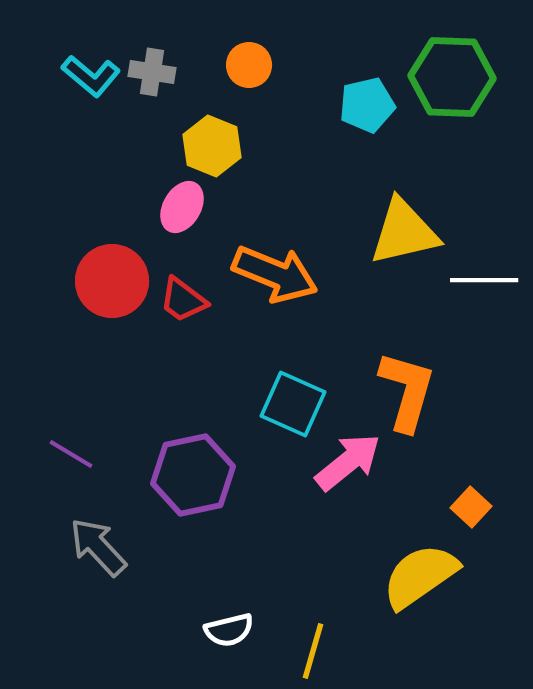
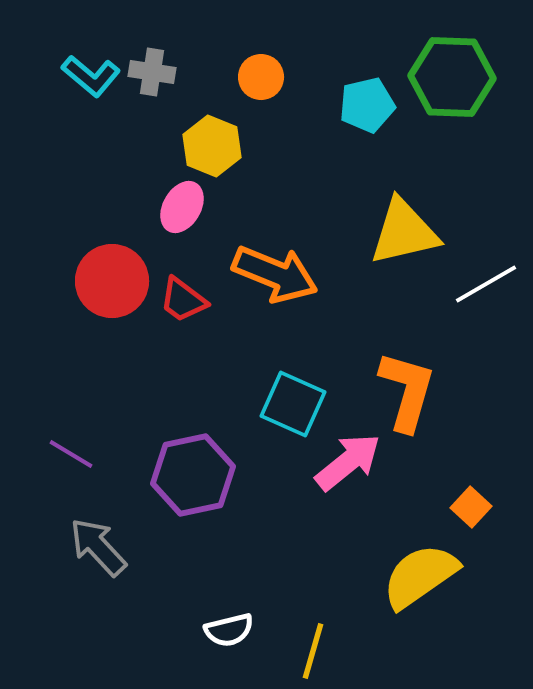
orange circle: moved 12 px right, 12 px down
white line: moved 2 px right, 4 px down; rotated 30 degrees counterclockwise
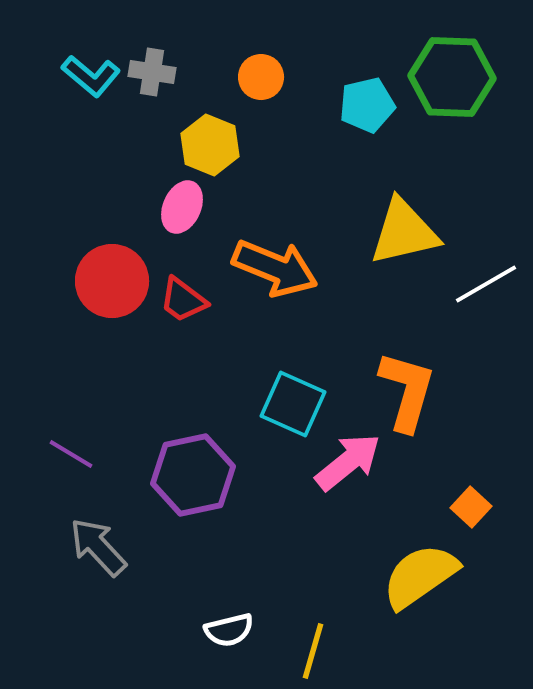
yellow hexagon: moved 2 px left, 1 px up
pink ellipse: rotated 6 degrees counterclockwise
orange arrow: moved 6 px up
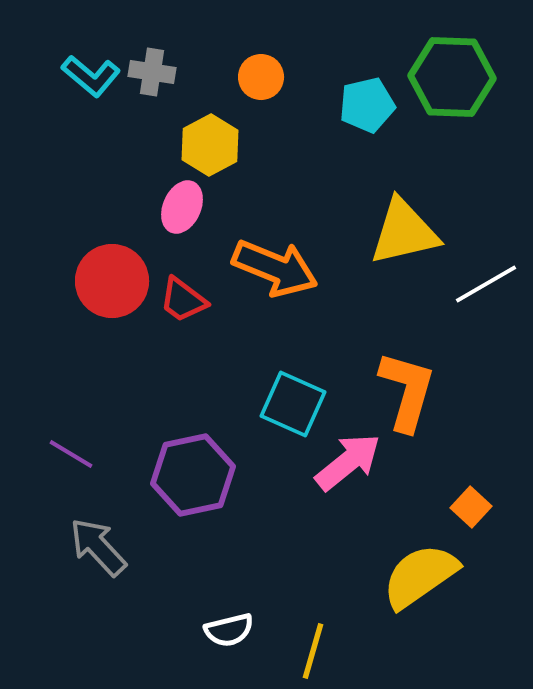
yellow hexagon: rotated 10 degrees clockwise
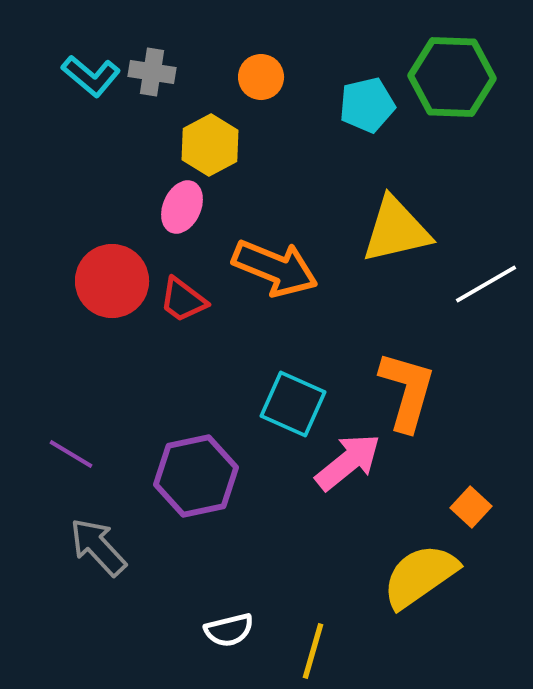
yellow triangle: moved 8 px left, 2 px up
purple hexagon: moved 3 px right, 1 px down
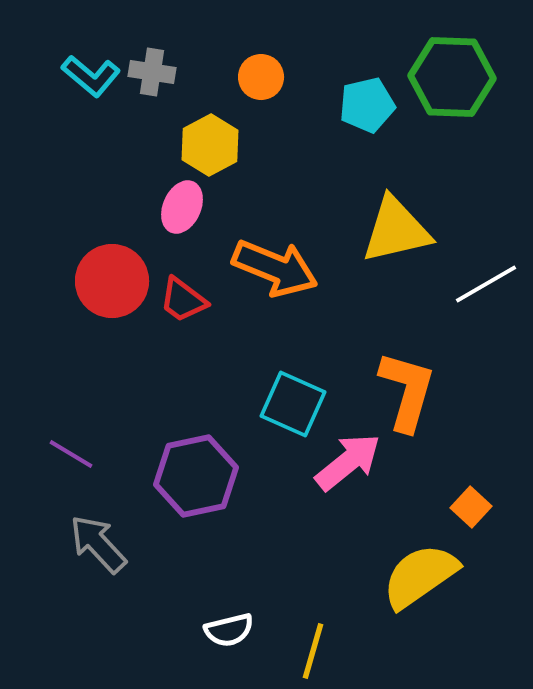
gray arrow: moved 3 px up
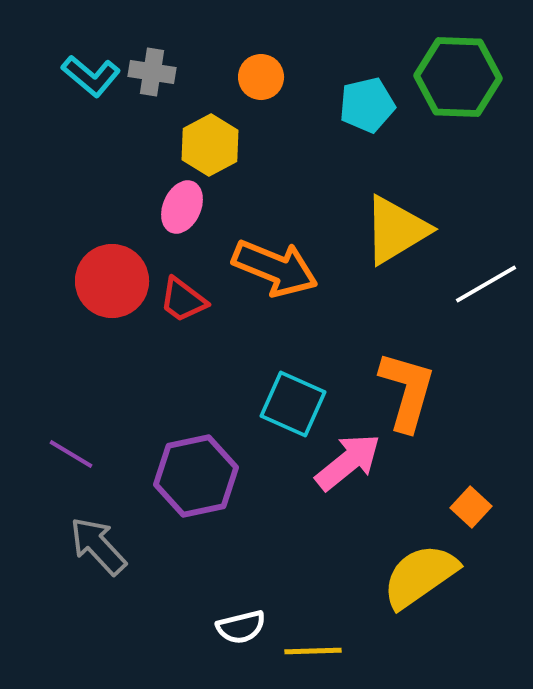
green hexagon: moved 6 px right
yellow triangle: rotated 18 degrees counterclockwise
gray arrow: moved 2 px down
white semicircle: moved 12 px right, 3 px up
yellow line: rotated 72 degrees clockwise
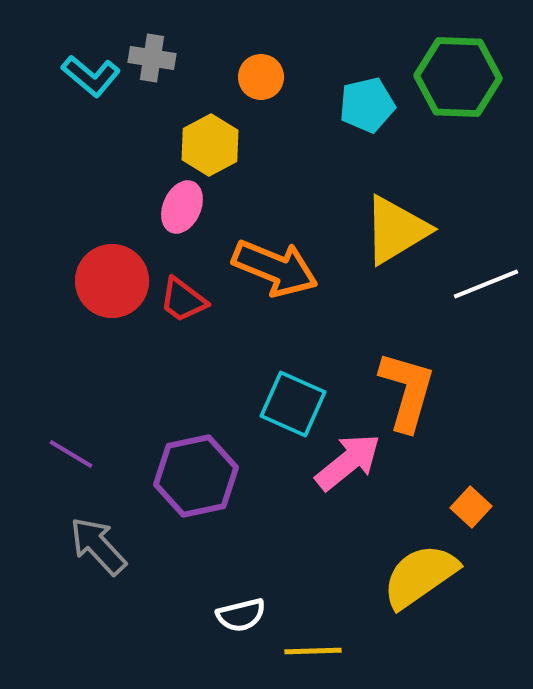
gray cross: moved 14 px up
white line: rotated 8 degrees clockwise
white semicircle: moved 12 px up
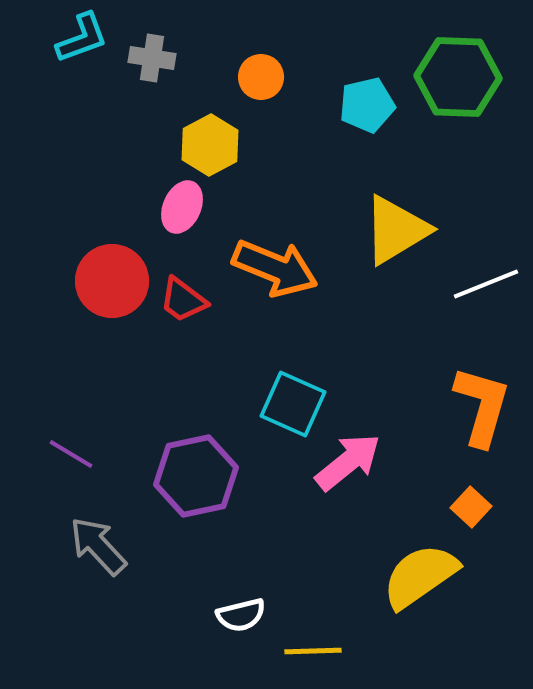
cyan L-shape: moved 9 px left, 38 px up; rotated 60 degrees counterclockwise
orange L-shape: moved 75 px right, 15 px down
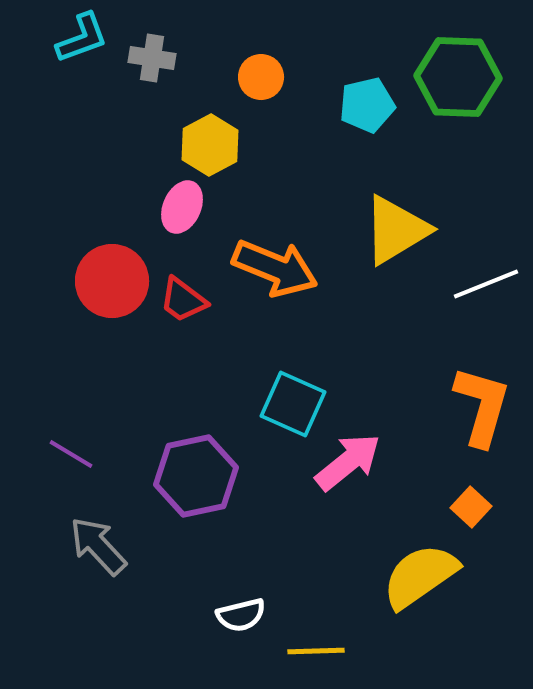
yellow line: moved 3 px right
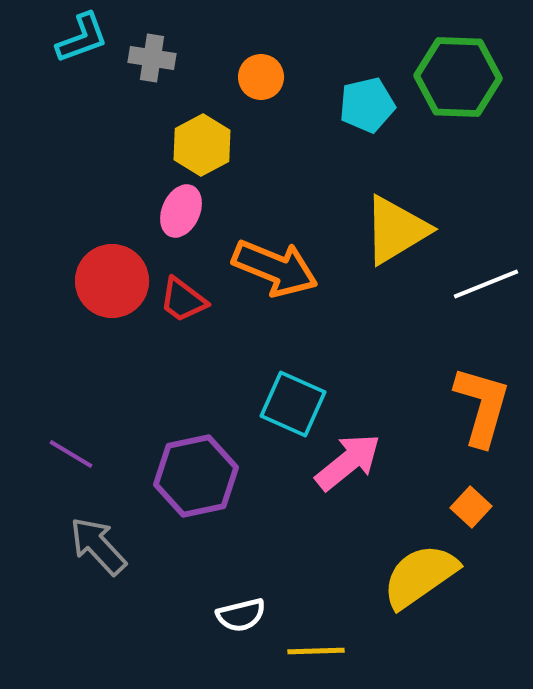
yellow hexagon: moved 8 px left
pink ellipse: moved 1 px left, 4 px down
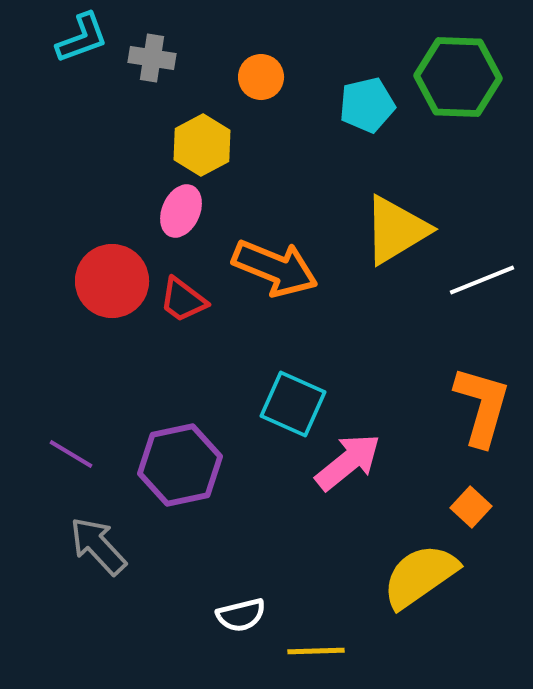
white line: moved 4 px left, 4 px up
purple hexagon: moved 16 px left, 11 px up
